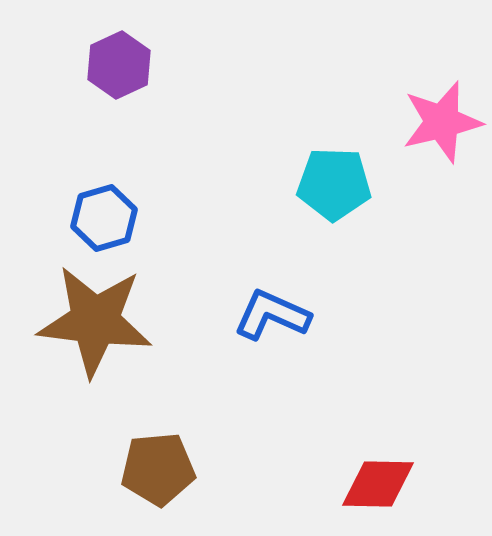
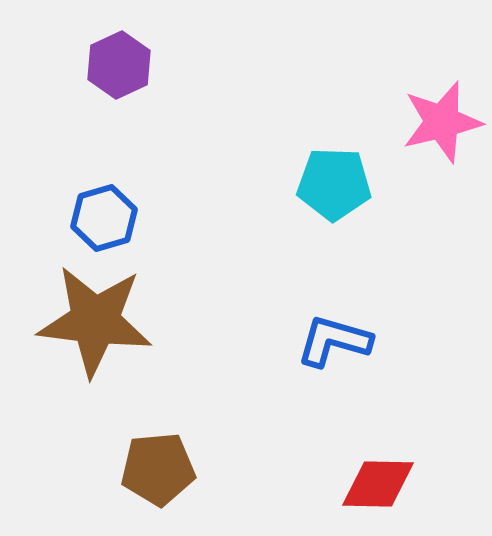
blue L-shape: moved 62 px right, 26 px down; rotated 8 degrees counterclockwise
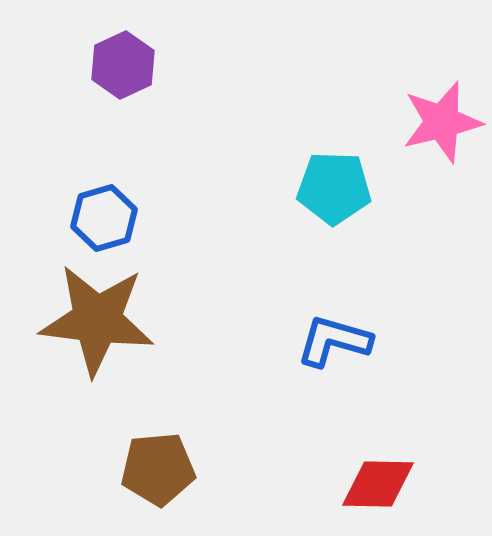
purple hexagon: moved 4 px right
cyan pentagon: moved 4 px down
brown star: moved 2 px right, 1 px up
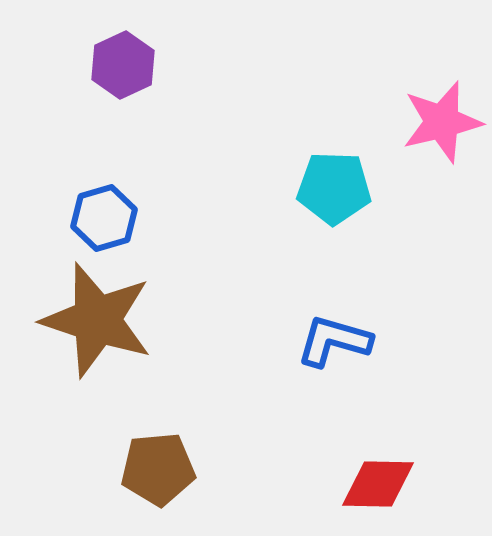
brown star: rotated 11 degrees clockwise
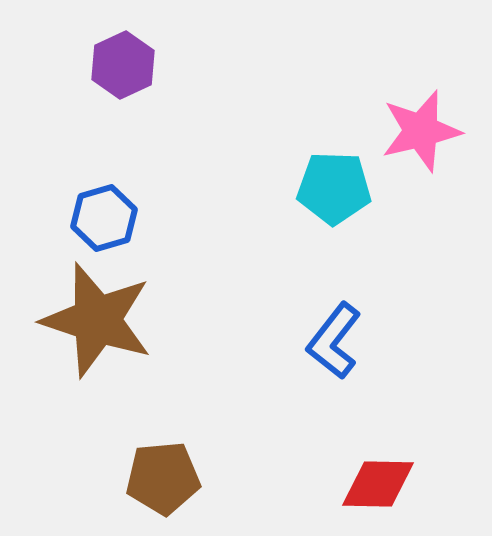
pink star: moved 21 px left, 9 px down
blue L-shape: rotated 68 degrees counterclockwise
brown pentagon: moved 5 px right, 9 px down
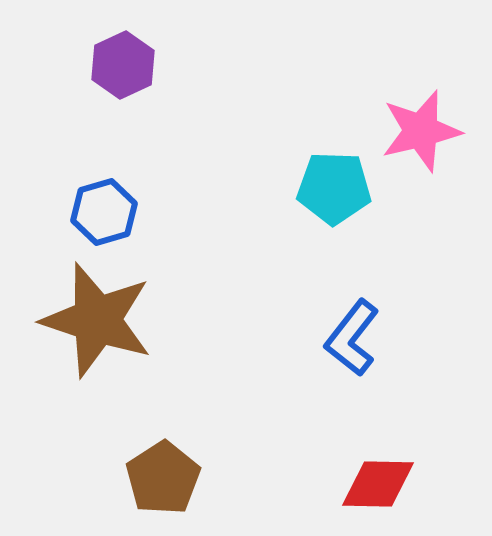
blue hexagon: moved 6 px up
blue L-shape: moved 18 px right, 3 px up
brown pentagon: rotated 28 degrees counterclockwise
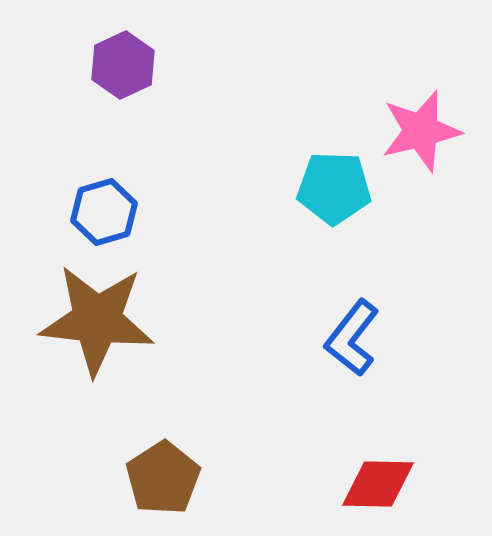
brown star: rotated 12 degrees counterclockwise
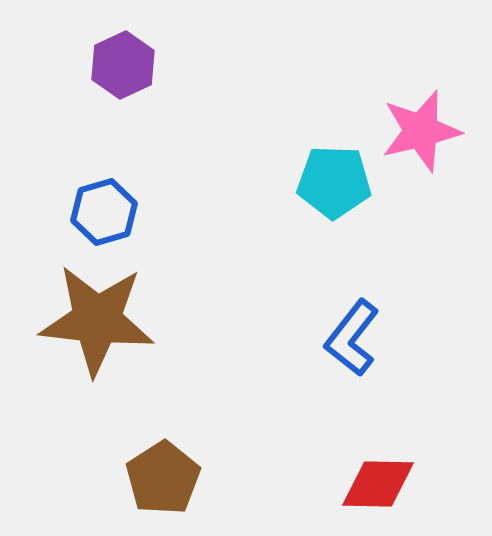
cyan pentagon: moved 6 px up
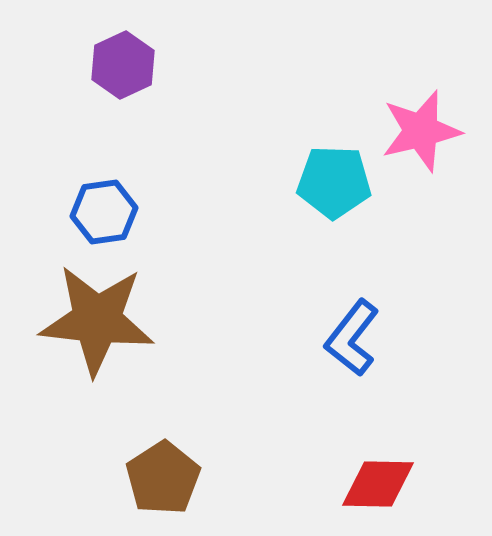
blue hexagon: rotated 8 degrees clockwise
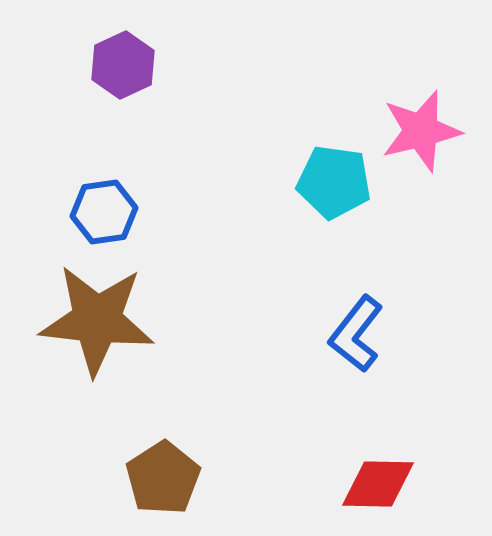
cyan pentagon: rotated 6 degrees clockwise
blue L-shape: moved 4 px right, 4 px up
